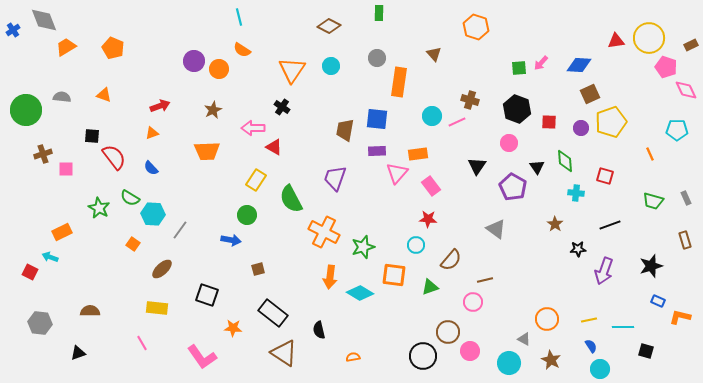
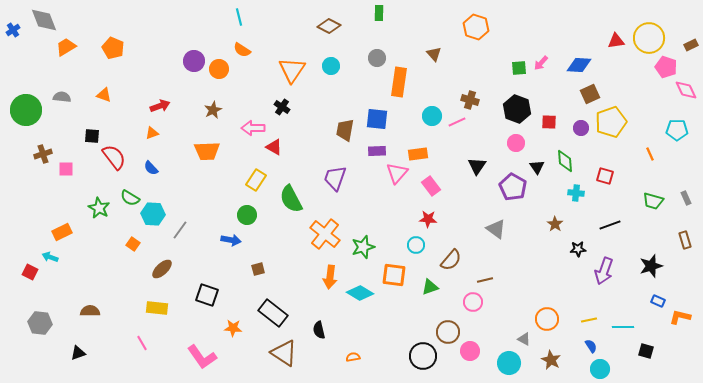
pink circle at (509, 143): moved 7 px right
orange cross at (324, 232): moved 1 px right, 2 px down; rotated 12 degrees clockwise
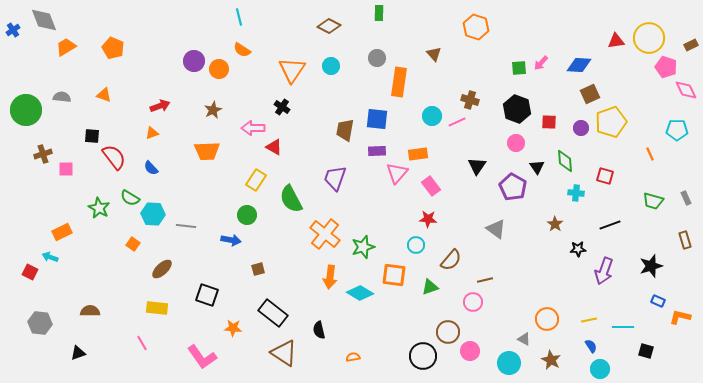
gray line at (180, 230): moved 6 px right, 4 px up; rotated 60 degrees clockwise
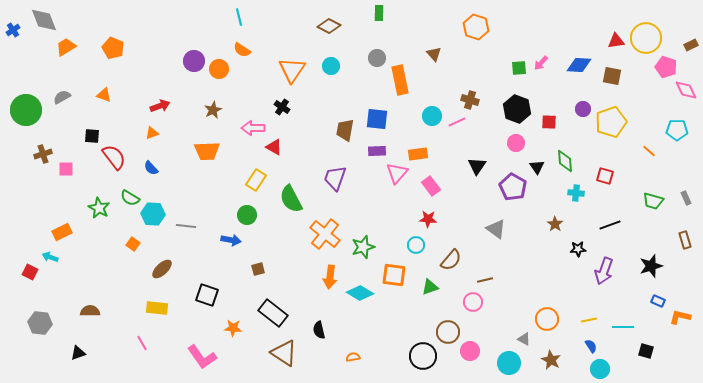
yellow circle at (649, 38): moved 3 px left
orange rectangle at (399, 82): moved 1 px right, 2 px up; rotated 20 degrees counterclockwise
brown square at (590, 94): moved 22 px right, 18 px up; rotated 36 degrees clockwise
gray semicircle at (62, 97): rotated 36 degrees counterclockwise
purple circle at (581, 128): moved 2 px right, 19 px up
orange line at (650, 154): moved 1 px left, 3 px up; rotated 24 degrees counterclockwise
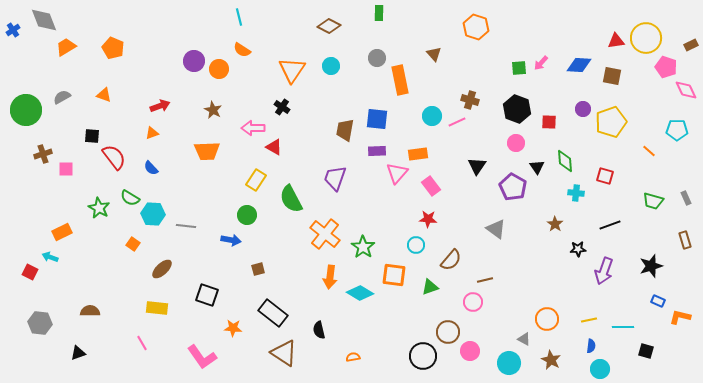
brown star at (213, 110): rotated 18 degrees counterclockwise
green star at (363, 247): rotated 20 degrees counterclockwise
blue semicircle at (591, 346): rotated 40 degrees clockwise
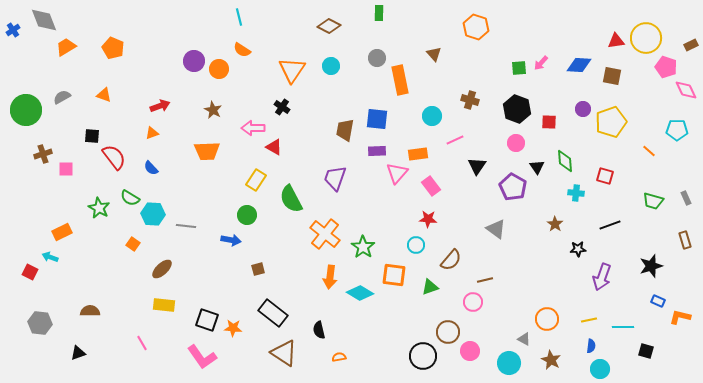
pink line at (457, 122): moved 2 px left, 18 px down
purple arrow at (604, 271): moved 2 px left, 6 px down
black square at (207, 295): moved 25 px down
yellow rectangle at (157, 308): moved 7 px right, 3 px up
orange semicircle at (353, 357): moved 14 px left
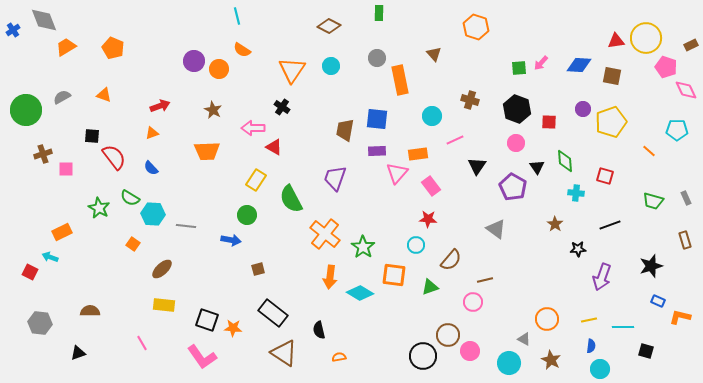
cyan line at (239, 17): moved 2 px left, 1 px up
brown circle at (448, 332): moved 3 px down
